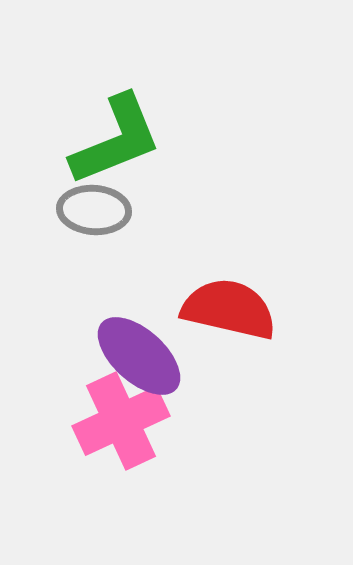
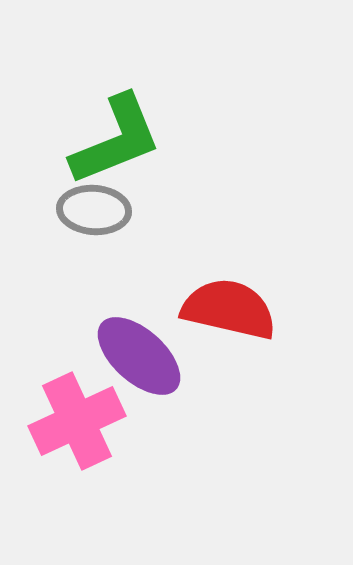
pink cross: moved 44 px left
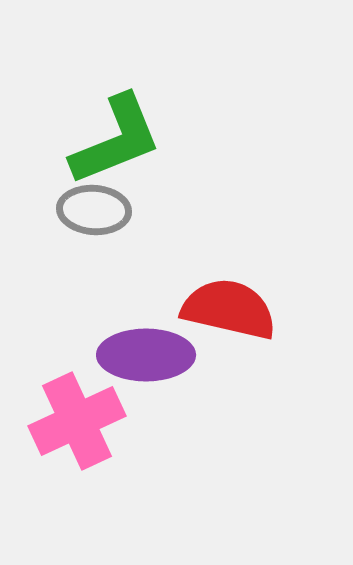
purple ellipse: moved 7 px right, 1 px up; rotated 42 degrees counterclockwise
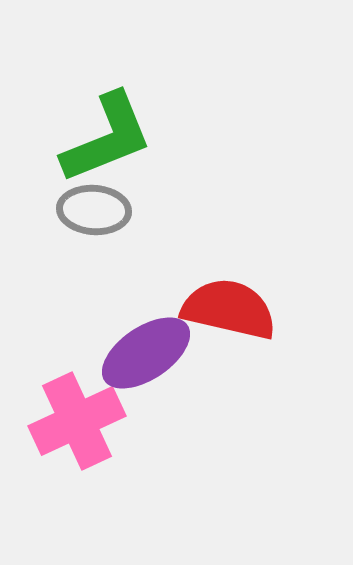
green L-shape: moved 9 px left, 2 px up
purple ellipse: moved 2 px up; rotated 34 degrees counterclockwise
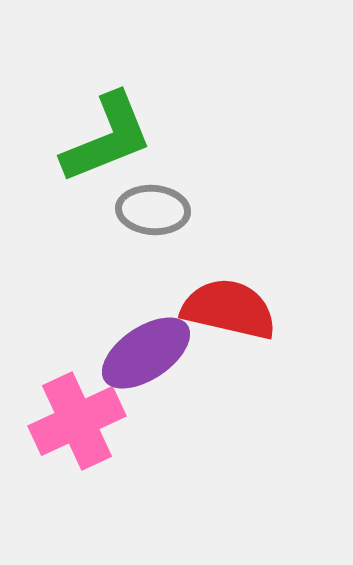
gray ellipse: moved 59 px right
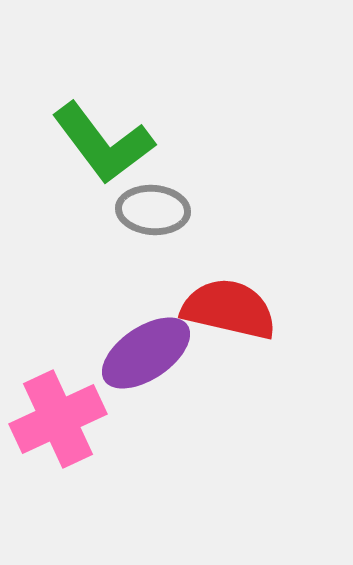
green L-shape: moved 4 px left, 5 px down; rotated 75 degrees clockwise
pink cross: moved 19 px left, 2 px up
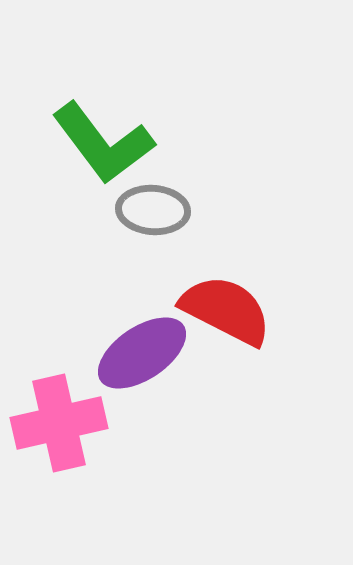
red semicircle: moved 3 px left, 1 px down; rotated 14 degrees clockwise
purple ellipse: moved 4 px left
pink cross: moved 1 px right, 4 px down; rotated 12 degrees clockwise
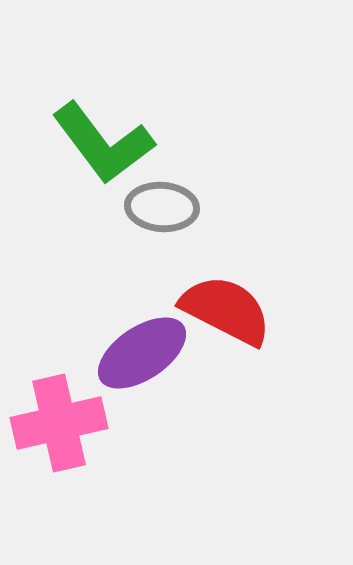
gray ellipse: moved 9 px right, 3 px up
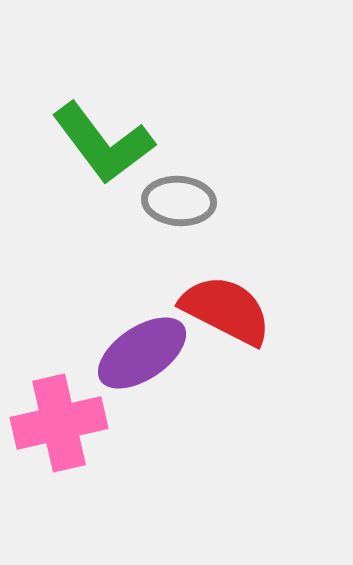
gray ellipse: moved 17 px right, 6 px up
